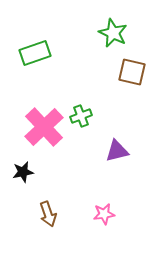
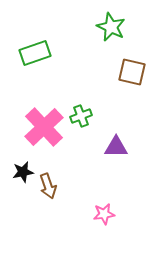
green star: moved 2 px left, 6 px up
purple triangle: moved 1 px left, 4 px up; rotated 15 degrees clockwise
brown arrow: moved 28 px up
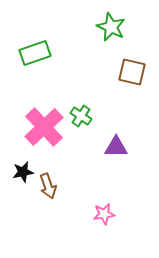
green cross: rotated 35 degrees counterclockwise
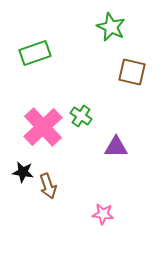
pink cross: moved 1 px left
black star: rotated 20 degrees clockwise
pink star: moved 1 px left; rotated 15 degrees clockwise
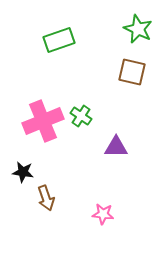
green star: moved 27 px right, 2 px down
green rectangle: moved 24 px right, 13 px up
pink cross: moved 6 px up; rotated 21 degrees clockwise
brown arrow: moved 2 px left, 12 px down
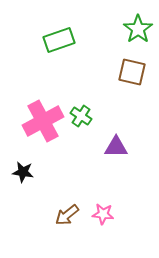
green star: rotated 12 degrees clockwise
pink cross: rotated 6 degrees counterclockwise
brown arrow: moved 21 px right, 17 px down; rotated 70 degrees clockwise
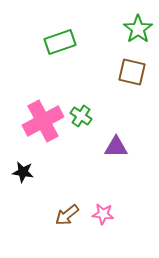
green rectangle: moved 1 px right, 2 px down
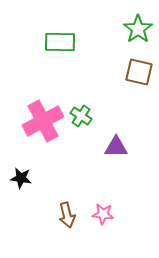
green rectangle: rotated 20 degrees clockwise
brown square: moved 7 px right
black star: moved 2 px left, 6 px down
brown arrow: rotated 65 degrees counterclockwise
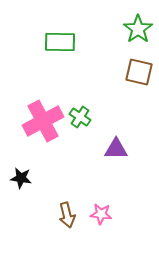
green cross: moved 1 px left, 1 px down
purple triangle: moved 2 px down
pink star: moved 2 px left
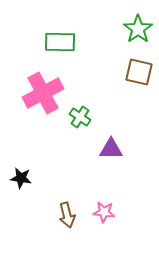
pink cross: moved 28 px up
purple triangle: moved 5 px left
pink star: moved 3 px right, 2 px up
